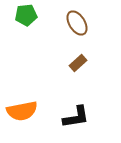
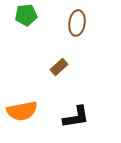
brown ellipse: rotated 40 degrees clockwise
brown rectangle: moved 19 px left, 4 px down
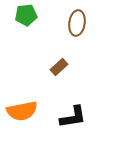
black L-shape: moved 3 px left
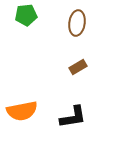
brown rectangle: moved 19 px right; rotated 12 degrees clockwise
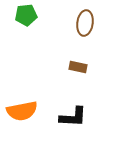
brown ellipse: moved 8 px right
brown rectangle: rotated 42 degrees clockwise
black L-shape: rotated 12 degrees clockwise
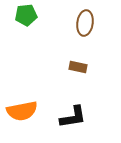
black L-shape: rotated 12 degrees counterclockwise
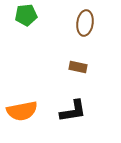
black L-shape: moved 6 px up
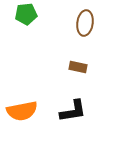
green pentagon: moved 1 px up
